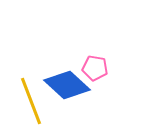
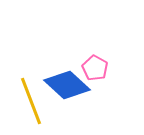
pink pentagon: rotated 20 degrees clockwise
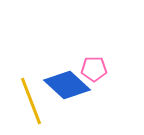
pink pentagon: moved 1 px left, 1 px down; rotated 30 degrees counterclockwise
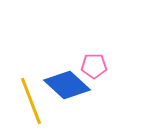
pink pentagon: moved 3 px up
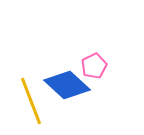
pink pentagon: rotated 25 degrees counterclockwise
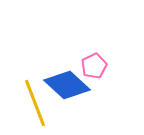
yellow line: moved 4 px right, 2 px down
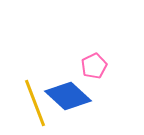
blue diamond: moved 1 px right, 11 px down
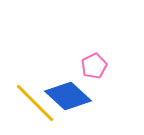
yellow line: rotated 24 degrees counterclockwise
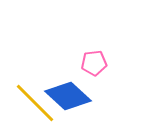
pink pentagon: moved 3 px up; rotated 20 degrees clockwise
